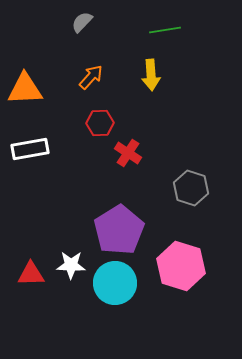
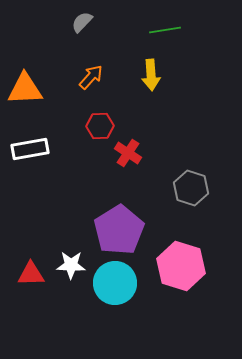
red hexagon: moved 3 px down
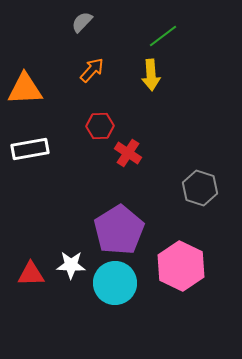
green line: moved 2 px left, 6 px down; rotated 28 degrees counterclockwise
orange arrow: moved 1 px right, 7 px up
gray hexagon: moved 9 px right
pink hexagon: rotated 9 degrees clockwise
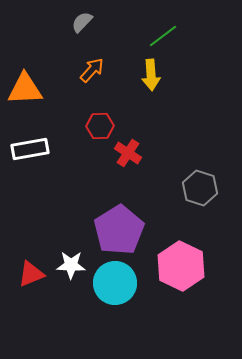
red triangle: rotated 20 degrees counterclockwise
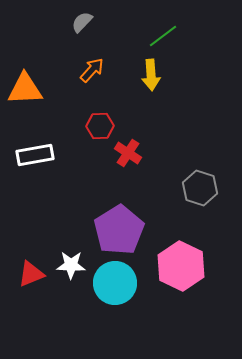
white rectangle: moved 5 px right, 6 px down
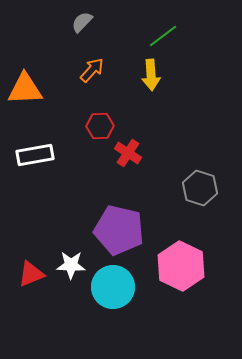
purple pentagon: rotated 27 degrees counterclockwise
cyan circle: moved 2 px left, 4 px down
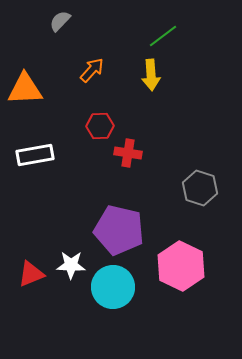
gray semicircle: moved 22 px left, 1 px up
red cross: rotated 24 degrees counterclockwise
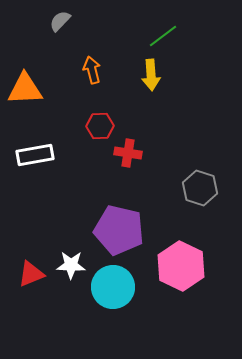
orange arrow: rotated 56 degrees counterclockwise
